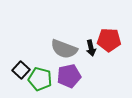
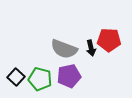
black square: moved 5 px left, 7 px down
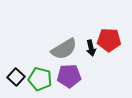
gray semicircle: rotated 52 degrees counterclockwise
purple pentagon: rotated 10 degrees clockwise
